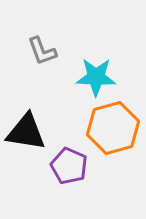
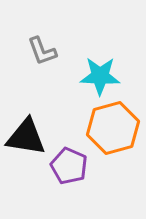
cyan star: moved 4 px right, 1 px up
black triangle: moved 5 px down
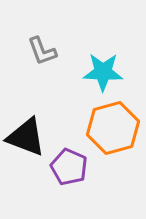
cyan star: moved 3 px right, 4 px up
black triangle: rotated 12 degrees clockwise
purple pentagon: moved 1 px down
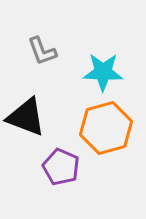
orange hexagon: moved 7 px left
black triangle: moved 20 px up
purple pentagon: moved 8 px left
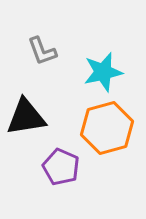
cyan star: rotated 15 degrees counterclockwise
black triangle: rotated 30 degrees counterclockwise
orange hexagon: moved 1 px right
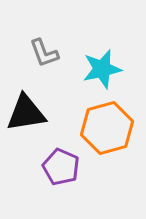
gray L-shape: moved 2 px right, 2 px down
cyan star: moved 1 px left, 3 px up
black triangle: moved 4 px up
